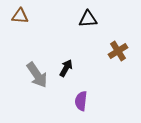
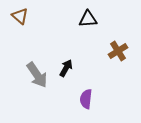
brown triangle: rotated 36 degrees clockwise
purple semicircle: moved 5 px right, 2 px up
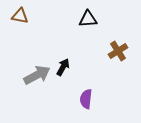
brown triangle: rotated 30 degrees counterclockwise
black arrow: moved 3 px left, 1 px up
gray arrow: rotated 84 degrees counterclockwise
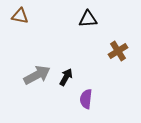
black arrow: moved 3 px right, 10 px down
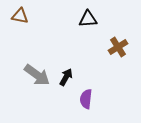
brown cross: moved 4 px up
gray arrow: rotated 64 degrees clockwise
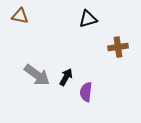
black triangle: rotated 12 degrees counterclockwise
brown cross: rotated 24 degrees clockwise
purple semicircle: moved 7 px up
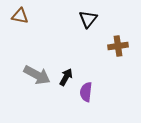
black triangle: rotated 36 degrees counterclockwise
brown cross: moved 1 px up
gray arrow: rotated 8 degrees counterclockwise
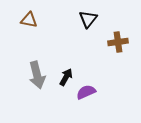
brown triangle: moved 9 px right, 4 px down
brown cross: moved 4 px up
gray arrow: rotated 48 degrees clockwise
purple semicircle: rotated 60 degrees clockwise
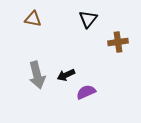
brown triangle: moved 4 px right, 1 px up
black arrow: moved 2 px up; rotated 144 degrees counterclockwise
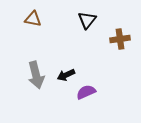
black triangle: moved 1 px left, 1 px down
brown cross: moved 2 px right, 3 px up
gray arrow: moved 1 px left
